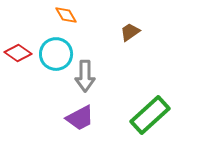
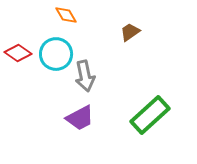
gray arrow: rotated 12 degrees counterclockwise
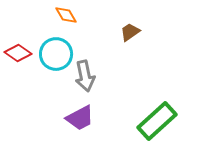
green rectangle: moved 7 px right, 6 px down
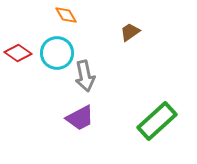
cyan circle: moved 1 px right, 1 px up
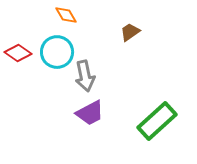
cyan circle: moved 1 px up
purple trapezoid: moved 10 px right, 5 px up
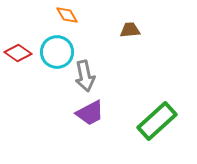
orange diamond: moved 1 px right
brown trapezoid: moved 2 px up; rotated 30 degrees clockwise
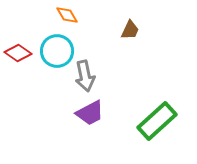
brown trapezoid: rotated 120 degrees clockwise
cyan circle: moved 1 px up
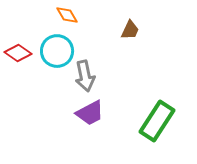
green rectangle: rotated 15 degrees counterclockwise
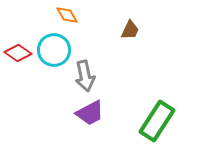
cyan circle: moved 3 px left, 1 px up
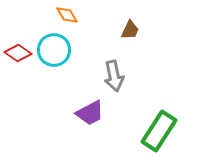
gray arrow: moved 29 px right
green rectangle: moved 2 px right, 10 px down
